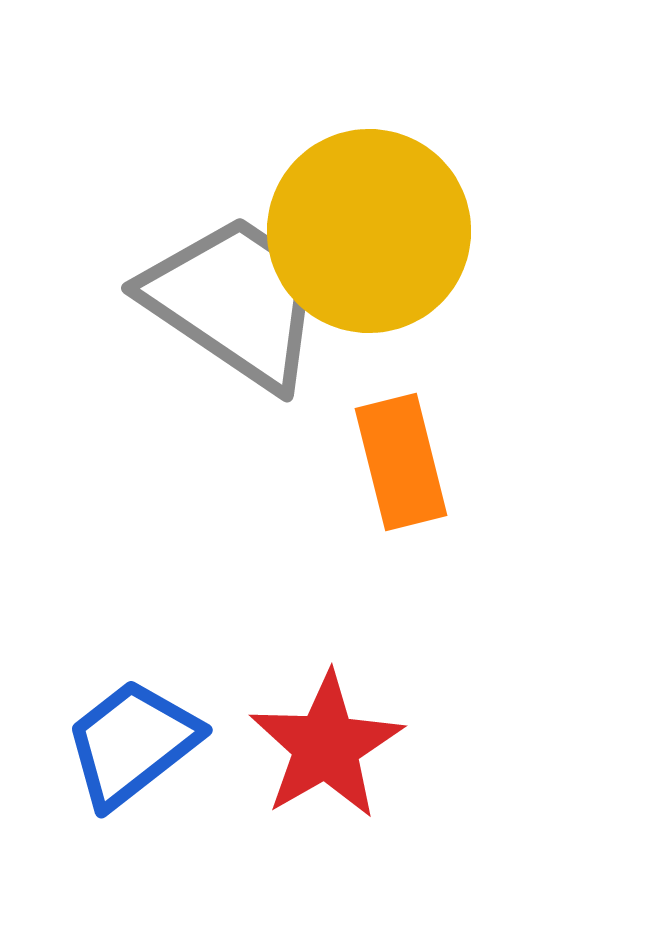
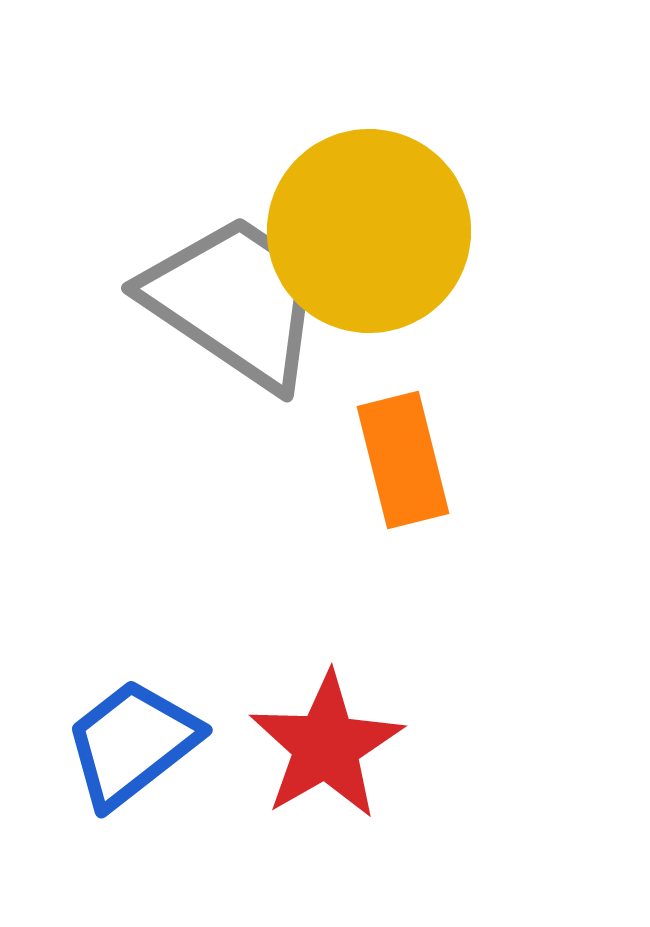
orange rectangle: moved 2 px right, 2 px up
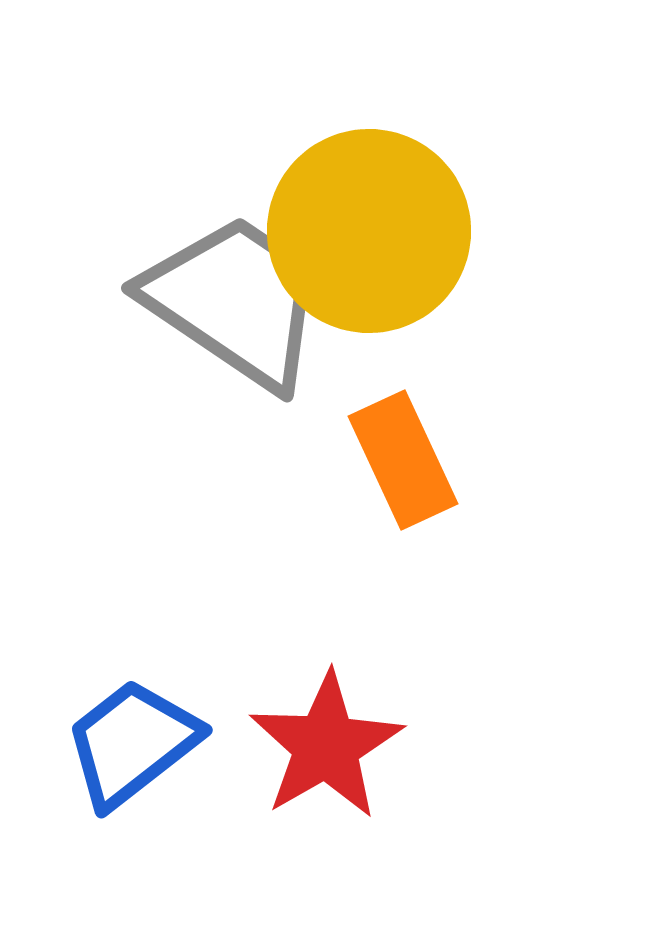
orange rectangle: rotated 11 degrees counterclockwise
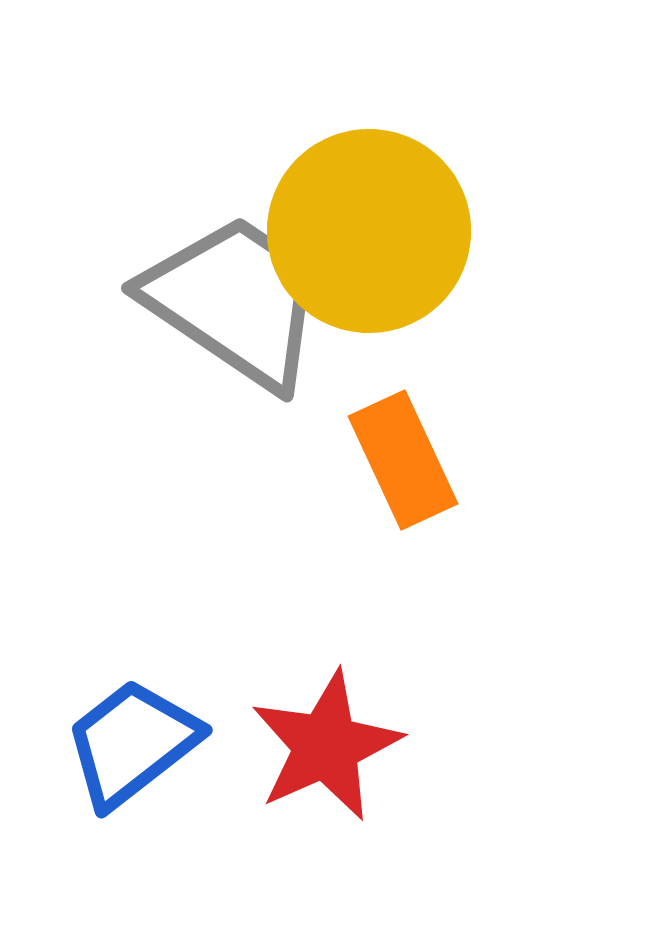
red star: rotated 6 degrees clockwise
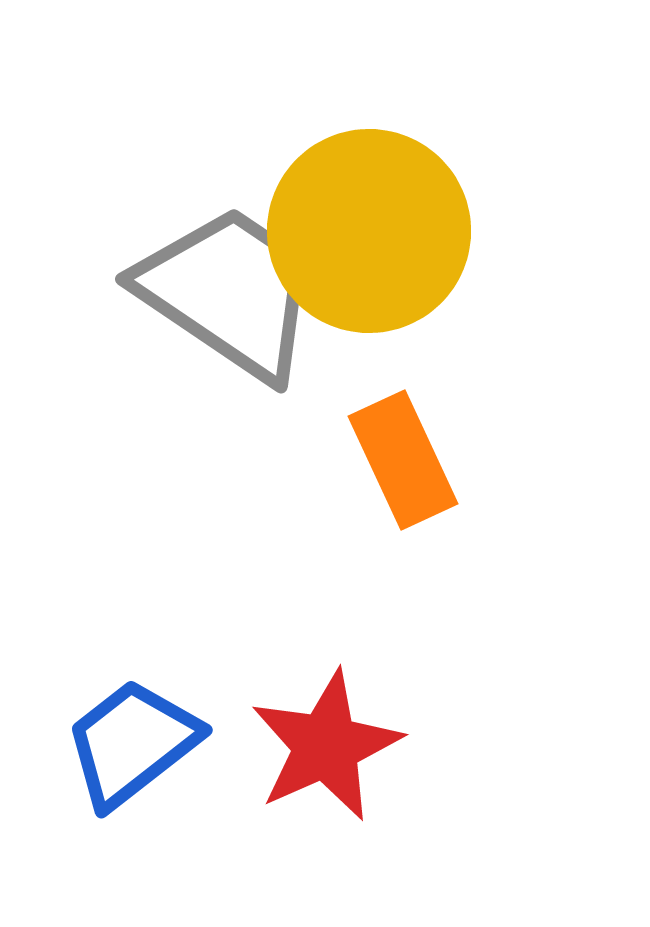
gray trapezoid: moved 6 px left, 9 px up
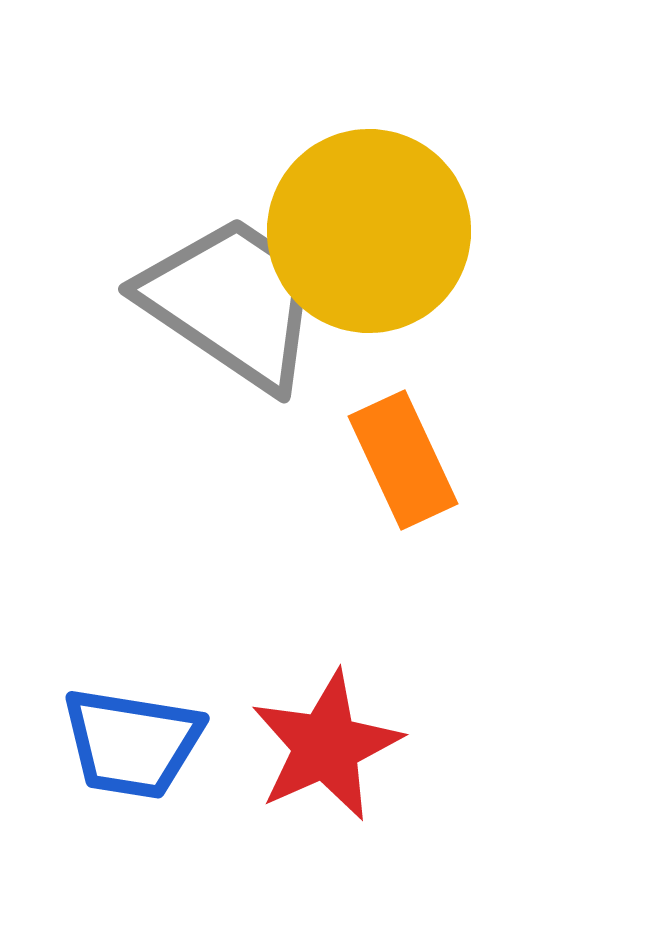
gray trapezoid: moved 3 px right, 10 px down
blue trapezoid: rotated 133 degrees counterclockwise
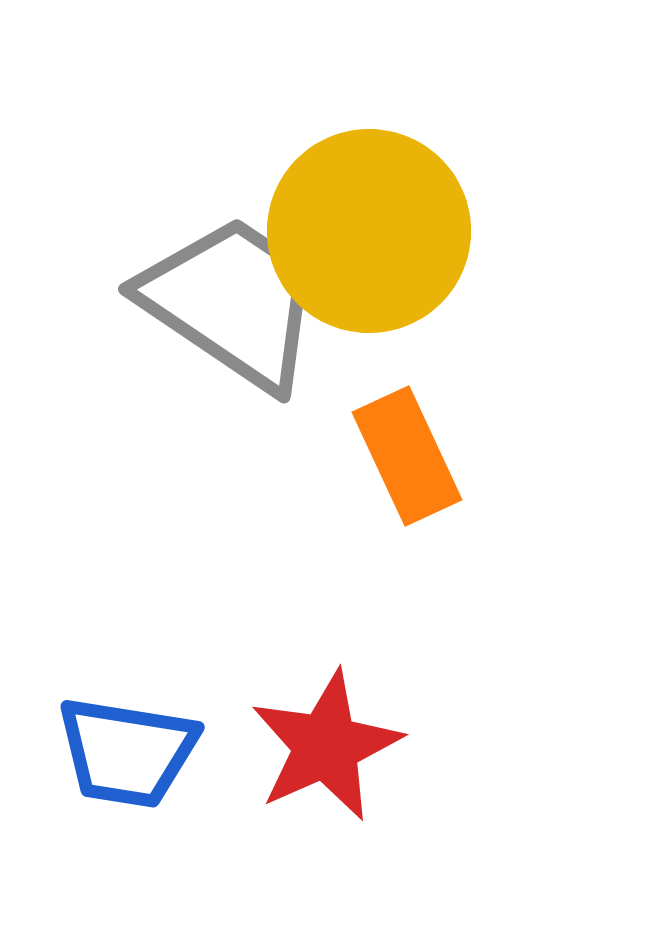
orange rectangle: moved 4 px right, 4 px up
blue trapezoid: moved 5 px left, 9 px down
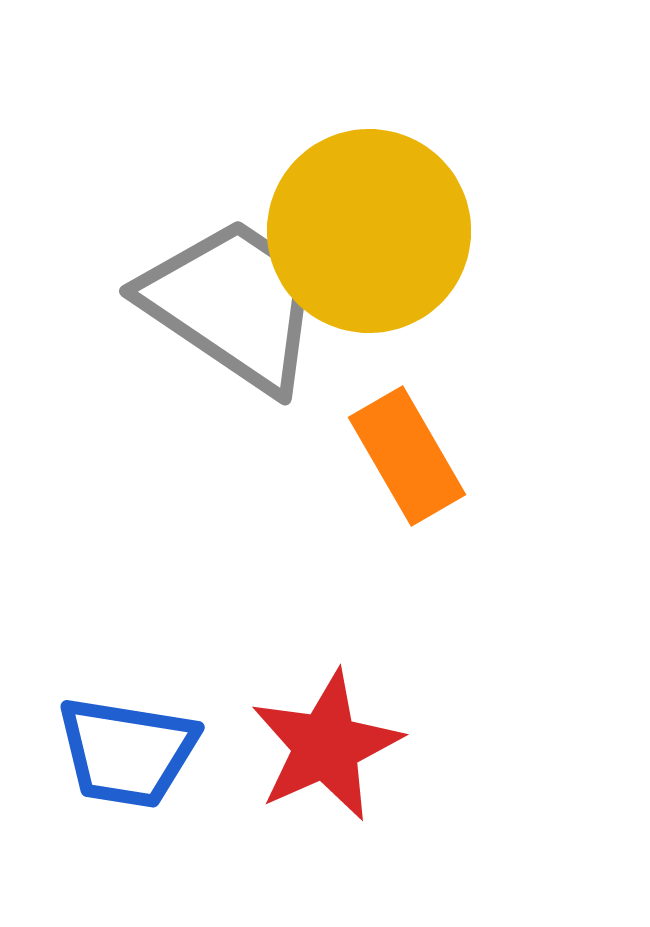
gray trapezoid: moved 1 px right, 2 px down
orange rectangle: rotated 5 degrees counterclockwise
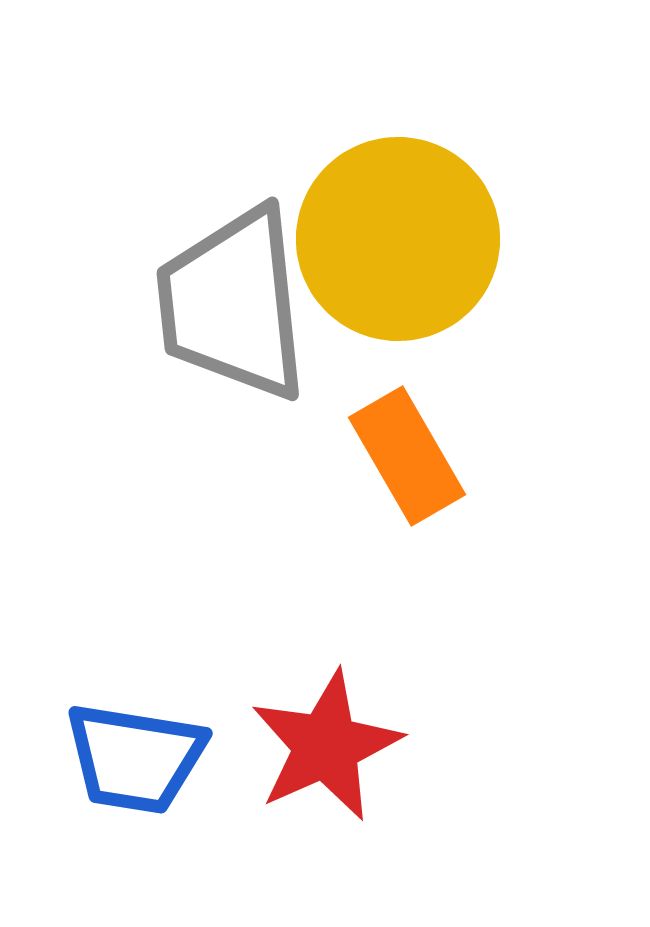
yellow circle: moved 29 px right, 8 px down
gray trapezoid: rotated 130 degrees counterclockwise
blue trapezoid: moved 8 px right, 6 px down
